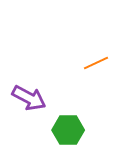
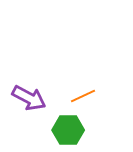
orange line: moved 13 px left, 33 px down
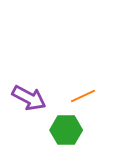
green hexagon: moved 2 px left
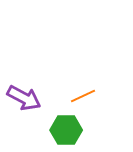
purple arrow: moved 5 px left
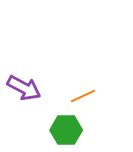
purple arrow: moved 10 px up
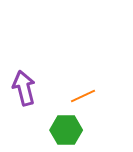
purple arrow: rotated 132 degrees counterclockwise
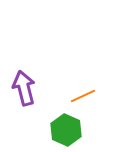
green hexagon: rotated 24 degrees clockwise
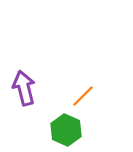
orange line: rotated 20 degrees counterclockwise
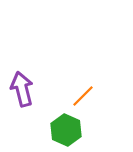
purple arrow: moved 2 px left, 1 px down
